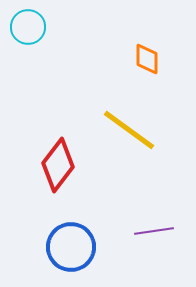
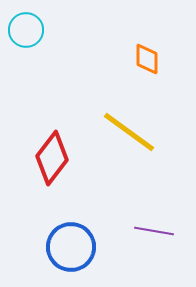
cyan circle: moved 2 px left, 3 px down
yellow line: moved 2 px down
red diamond: moved 6 px left, 7 px up
purple line: rotated 18 degrees clockwise
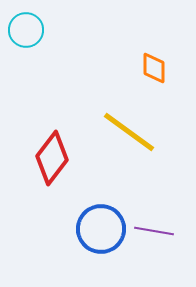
orange diamond: moved 7 px right, 9 px down
blue circle: moved 30 px right, 18 px up
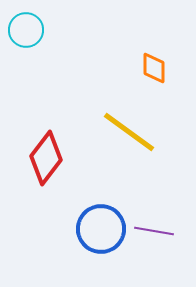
red diamond: moved 6 px left
